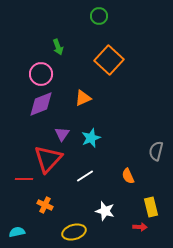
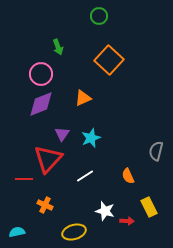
yellow rectangle: moved 2 px left; rotated 12 degrees counterclockwise
red arrow: moved 13 px left, 6 px up
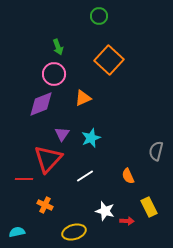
pink circle: moved 13 px right
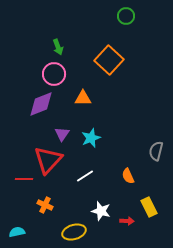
green circle: moved 27 px right
orange triangle: rotated 24 degrees clockwise
red triangle: moved 1 px down
white star: moved 4 px left
